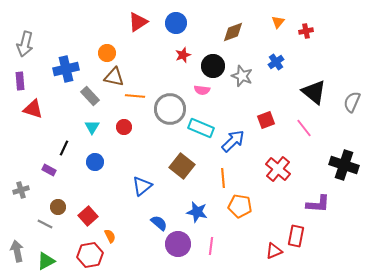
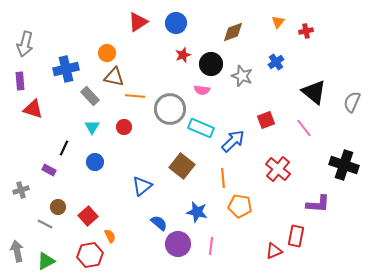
black circle at (213, 66): moved 2 px left, 2 px up
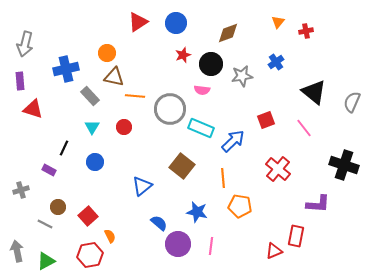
brown diamond at (233, 32): moved 5 px left, 1 px down
gray star at (242, 76): rotated 30 degrees counterclockwise
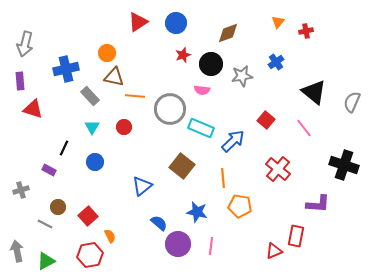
red square at (266, 120): rotated 30 degrees counterclockwise
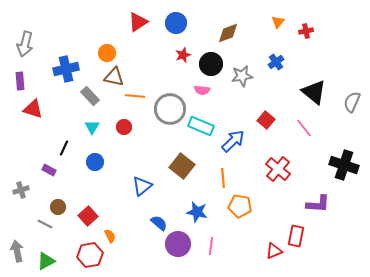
cyan rectangle at (201, 128): moved 2 px up
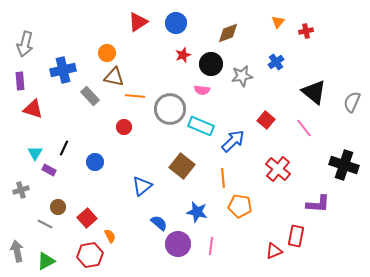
blue cross at (66, 69): moved 3 px left, 1 px down
cyan triangle at (92, 127): moved 57 px left, 26 px down
red square at (88, 216): moved 1 px left, 2 px down
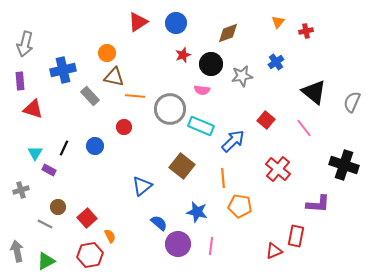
blue circle at (95, 162): moved 16 px up
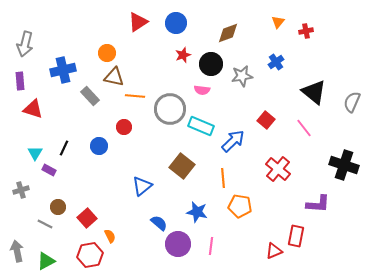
blue circle at (95, 146): moved 4 px right
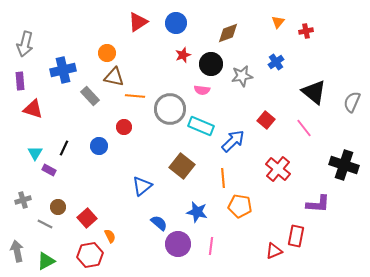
gray cross at (21, 190): moved 2 px right, 10 px down
